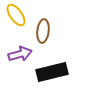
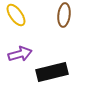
brown ellipse: moved 21 px right, 16 px up
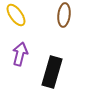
purple arrow: rotated 60 degrees counterclockwise
black rectangle: rotated 60 degrees counterclockwise
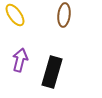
yellow ellipse: moved 1 px left
purple arrow: moved 6 px down
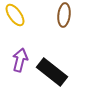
black rectangle: rotated 68 degrees counterclockwise
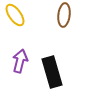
purple arrow: moved 1 px down
black rectangle: rotated 36 degrees clockwise
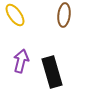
purple arrow: moved 1 px right
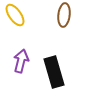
black rectangle: moved 2 px right
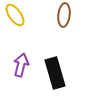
purple arrow: moved 4 px down
black rectangle: moved 1 px right, 1 px down
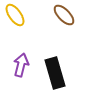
brown ellipse: rotated 50 degrees counterclockwise
